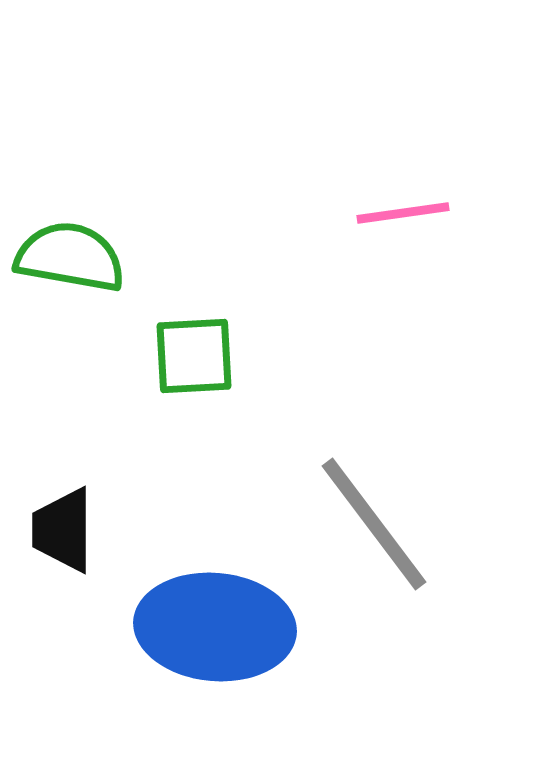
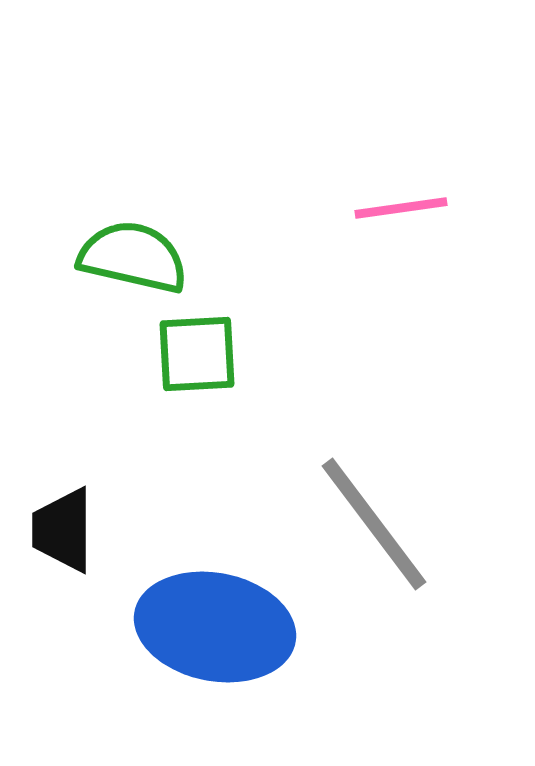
pink line: moved 2 px left, 5 px up
green semicircle: moved 63 px right; rotated 3 degrees clockwise
green square: moved 3 px right, 2 px up
blue ellipse: rotated 6 degrees clockwise
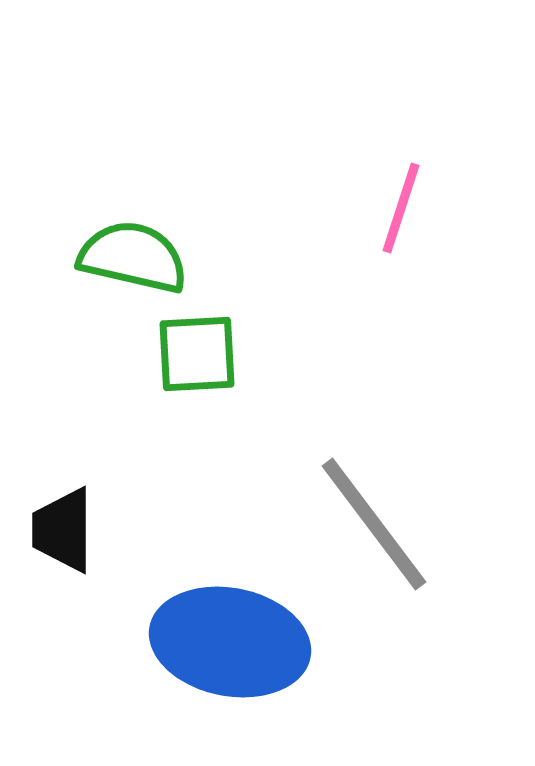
pink line: rotated 64 degrees counterclockwise
blue ellipse: moved 15 px right, 15 px down
